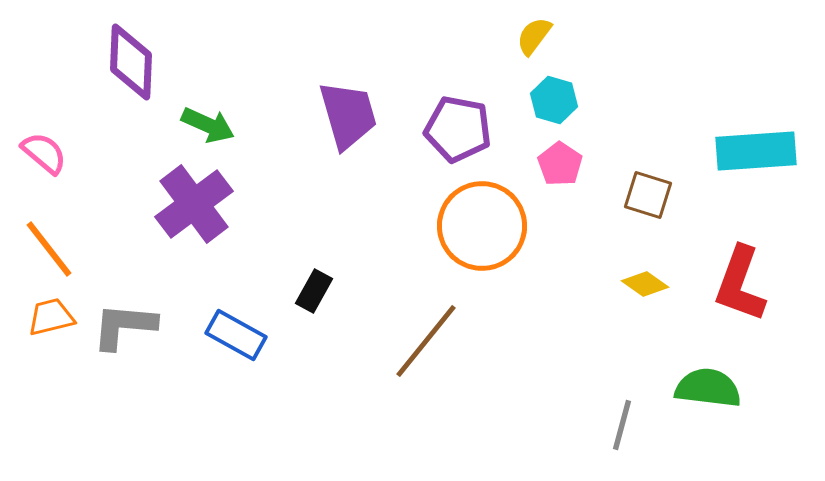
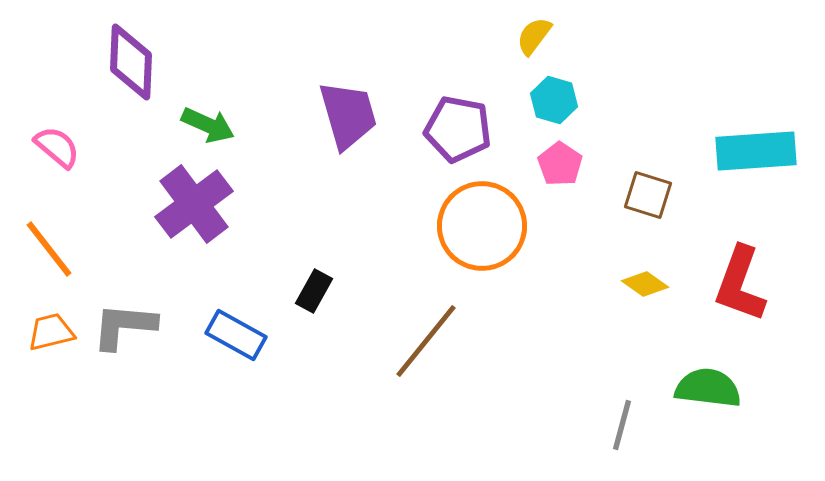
pink semicircle: moved 13 px right, 6 px up
orange trapezoid: moved 15 px down
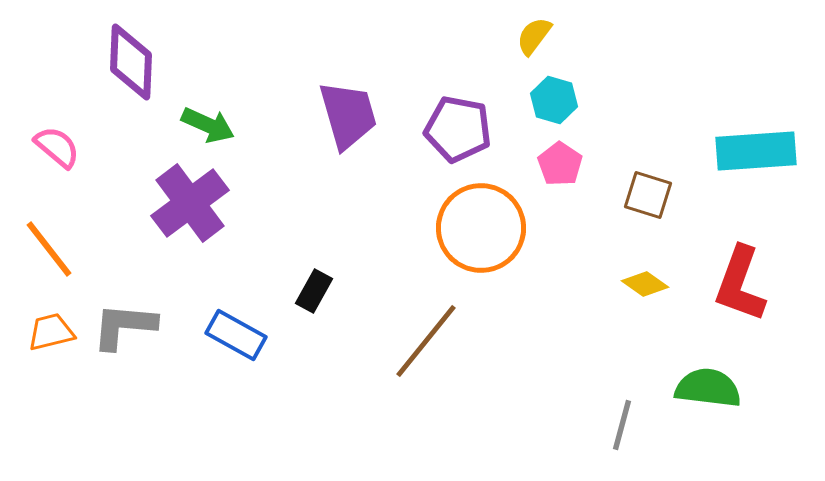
purple cross: moved 4 px left, 1 px up
orange circle: moved 1 px left, 2 px down
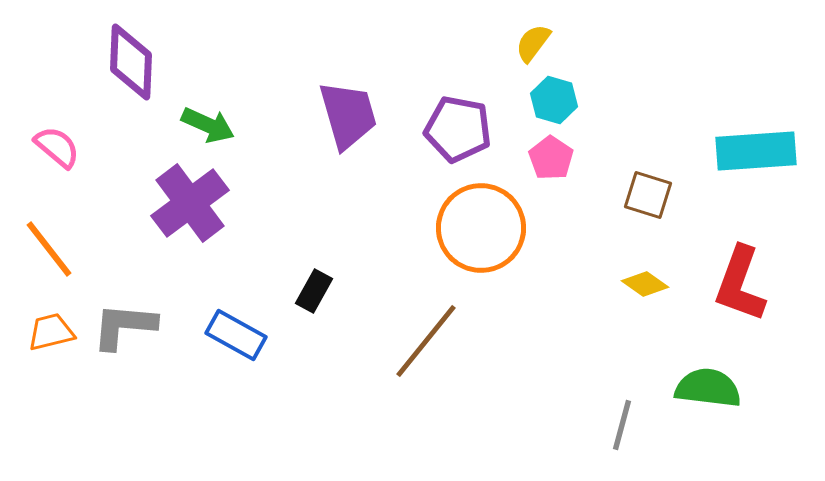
yellow semicircle: moved 1 px left, 7 px down
pink pentagon: moved 9 px left, 6 px up
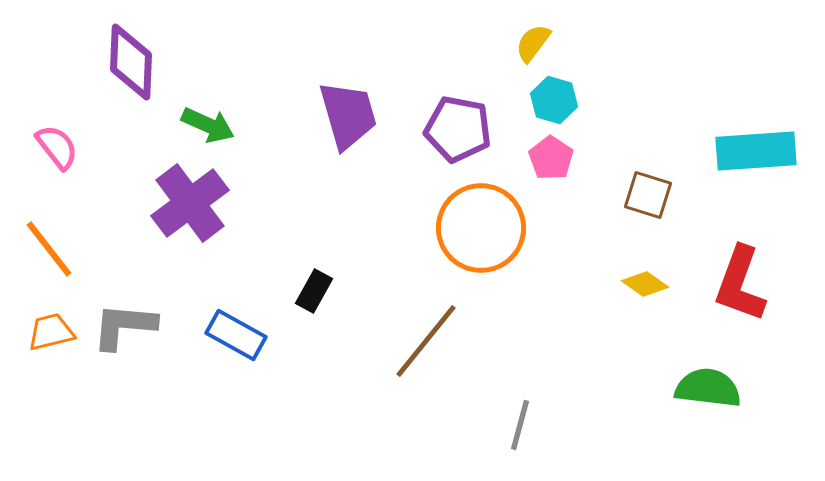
pink semicircle: rotated 12 degrees clockwise
gray line: moved 102 px left
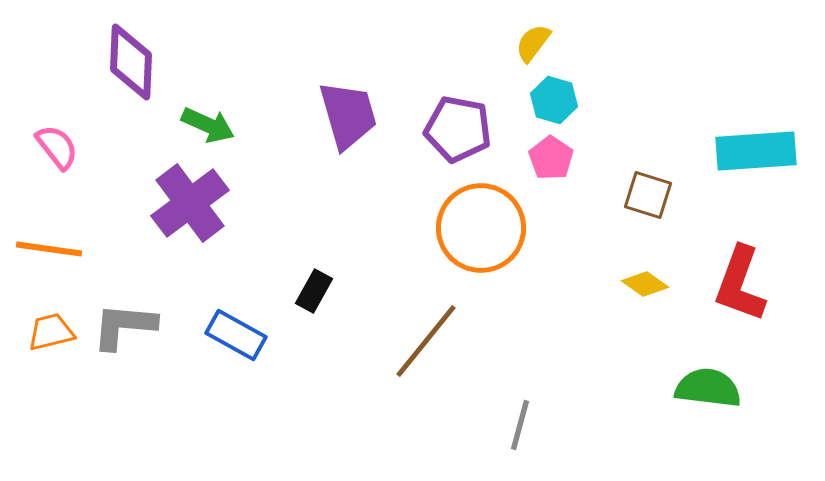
orange line: rotated 44 degrees counterclockwise
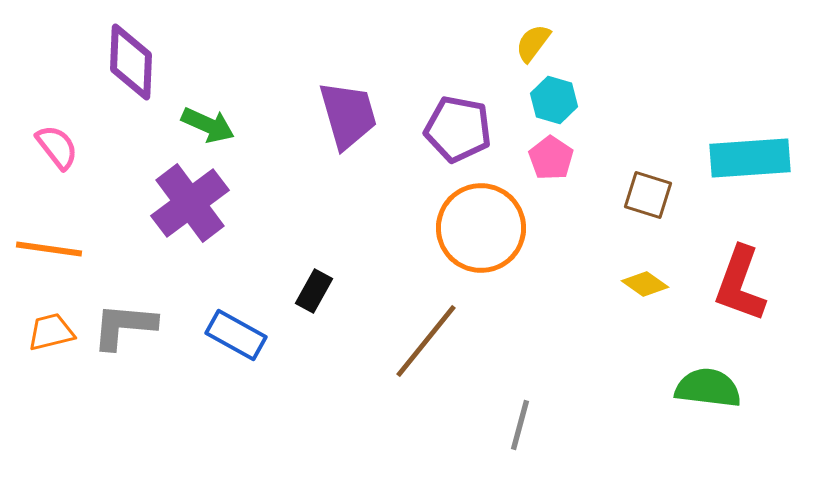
cyan rectangle: moved 6 px left, 7 px down
